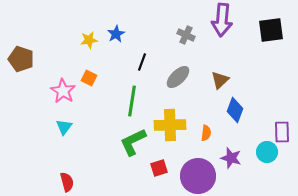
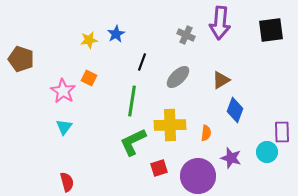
purple arrow: moved 2 px left, 3 px down
brown triangle: moved 1 px right; rotated 12 degrees clockwise
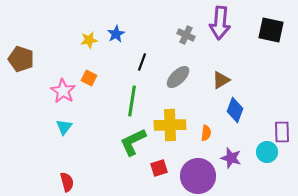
black square: rotated 20 degrees clockwise
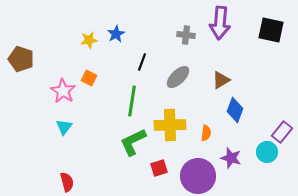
gray cross: rotated 18 degrees counterclockwise
purple rectangle: rotated 40 degrees clockwise
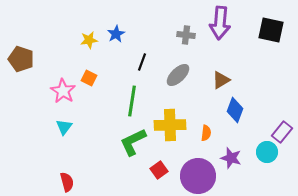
gray ellipse: moved 2 px up
red square: moved 2 px down; rotated 18 degrees counterclockwise
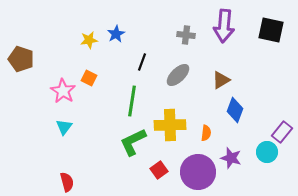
purple arrow: moved 4 px right, 3 px down
purple circle: moved 4 px up
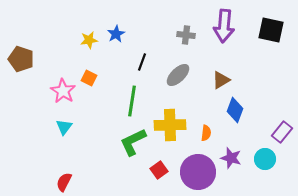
cyan circle: moved 2 px left, 7 px down
red semicircle: moved 3 px left; rotated 138 degrees counterclockwise
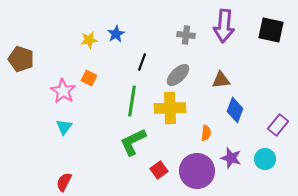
brown triangle: rotated 24 degrees clockwise
yellow cross: moved 17 px up
purple rectangle: moved 4 px left, 7 px up
purple circle: moved 1 px left, 1 px up
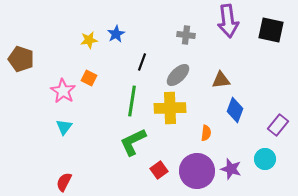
purple arrow: moved 4 px right, 5 px up; rotated 12 degrees counterclockwise
purple star: moved 11 px down
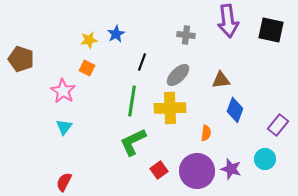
orange square: moved 2 px left, 10 px up
